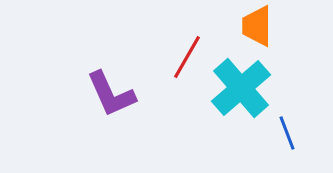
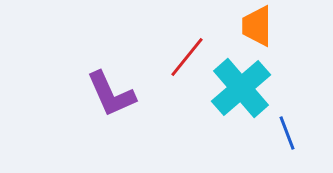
red line: rotated 9 degrees clockwise
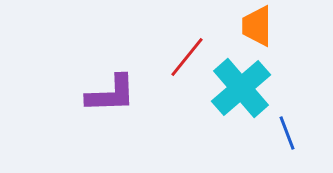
purple L-shape: rotated 68 degrees counterclockwise
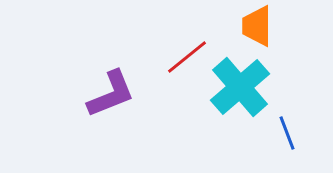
red line: rotated 12 degrees clockwise
cyan cross: moved 1 px left, 1 px up
purple L-shape: rotated 20 degrees counterclockwise
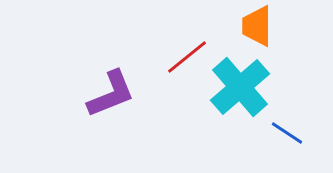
blue line: rotated 36 degrees counterclockwise
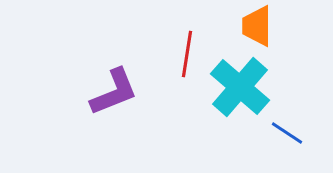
red line: moved 3 px up; rotated 42 degrees counterclockwise
cyan cross: rotated 8 degrees counterclockwise
purple L-shape: moved 3 px right, 2 px up
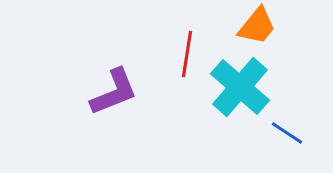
orange trapezoid: rotated 141 degrees counterclockwise
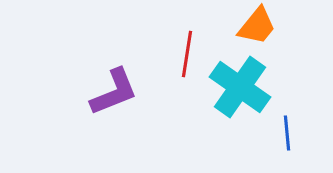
cyan cross: rotated 6 degrees counterclockwise
blue line: rotated 52 degrees clockwise
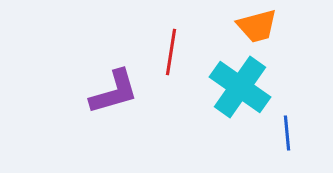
orange trapezoid: rotated 36 degrees clockwise
red line: moved 16 px left, 2 px up
purple L-shape: rotated 6 degrees clockwise
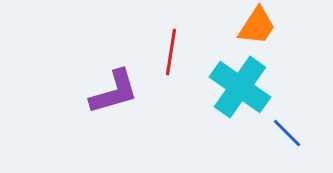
orange trapezoid: rotated 42 degrees counterclockwise
blue line: rotated 40 degrees counterclockwise
